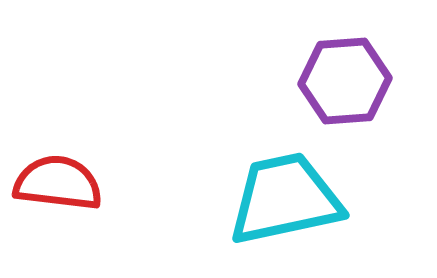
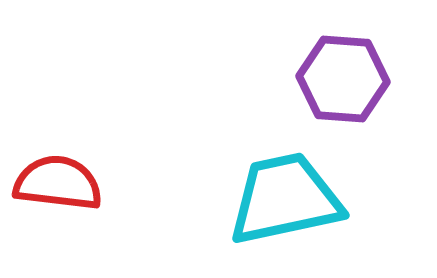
purple hexagon: moved 2 px left, 2 px up; rotated 8 degrees clockwise
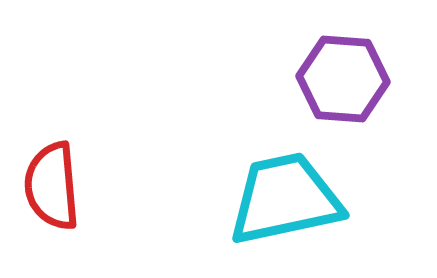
red semicircle: moved 6 px left, 3 px down; rotated 102 degrees counterclockwise
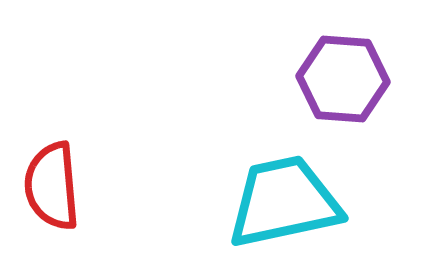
cyan trapezoid: moved 1 px left, 3 px down
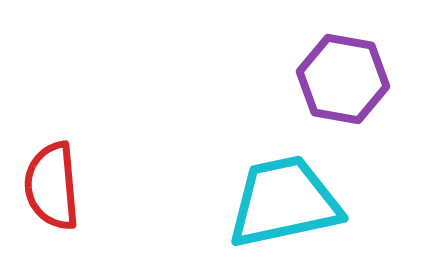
purple hexagon: rotated 6 degrees clockwise
